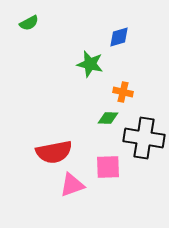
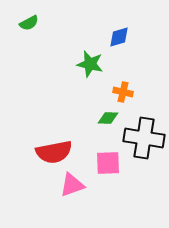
pink square: moved 4 px up
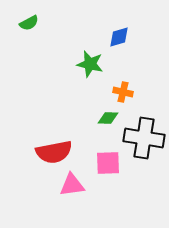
pink triangle: rotated 12 degrees clockwise
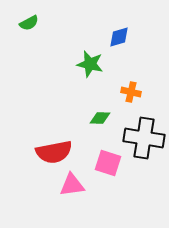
orange cross: moved 8 px right
green diamond: moved 8 px left
pink square: rotated 20 degrees clockwise
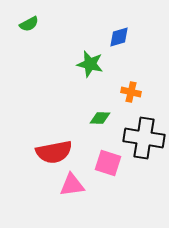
green semicircle: moved 1 px down
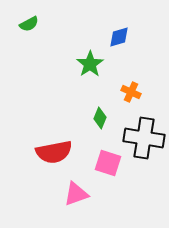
green star: rotated 24 degrees clockwise
orange cross: rotated 12 degrees clockwise
green diamond: rotated 70 degrees counterclockwise
pink triangle: moved 4 px right, 9 px down; rotated 12 degrees counterclockwise
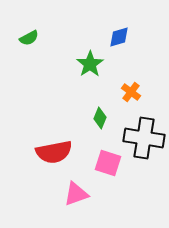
green semicircle: moved 14 px down
orange cross: rotated 12 degrees clockwise
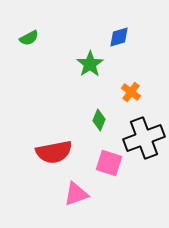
green diamond: moved 1 px left, 2 px down
black cross: rotated 30 degrees counterclockwise
pink square: moved 1 px right
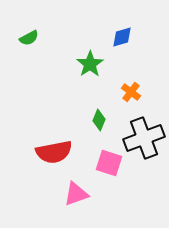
blue diamond: moved 3 px right
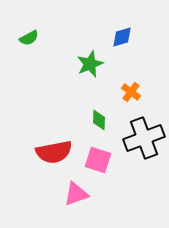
green star: rotated 12 degrees clockwise
green diamond: rotated 20 degrees counterclockwise
pink square: moved 11 px left, 3 px up
